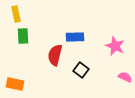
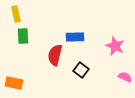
orange rectangle: moved 1 px left, 1 px up
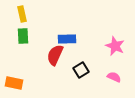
yellow rectangle: moved 6 px right
blue rectangle: moved 8 px left, 2 px down
red semicircle: rotated 10 degrees clockwise
black square: rotated 21 degrees clockwise
pink semicircle: moved 11 px left
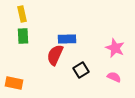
pink star: moved 2 px down
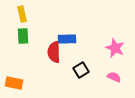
red semicircle: moved 1 px left, 3 px up; rotated 25 degrees counterclockwise
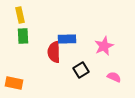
yellow rectangle: moved 2 px left, 1 px down
pink star: moved 11 px left, 2 px up; rotated 24 degrees clockwise
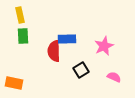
red semicircle: moved 1 px up
